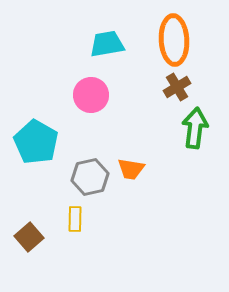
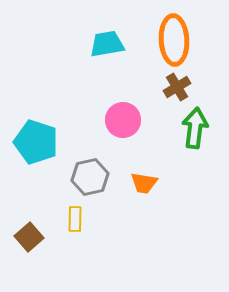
pink circle: moved 32 px right, 25 px down
cyan pentagon: rotated 12 degrees counterclockwise
orange trapezoid: moved 13 px right, 14 px down
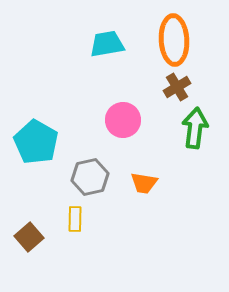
cyan pentagon: rotated 12 degrees clockwise
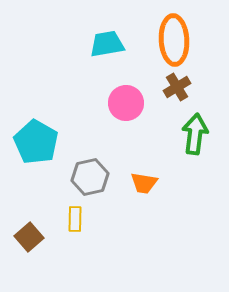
pink circle: moved 3 px right, 17 px up
green arrow: moved 6 px down
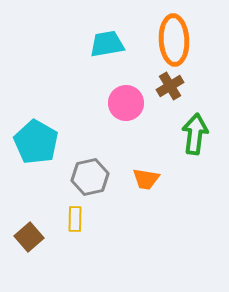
brown cross: moved 7 px left, 1 px up
orange trapezoid: moved 2 px right, 4 px up
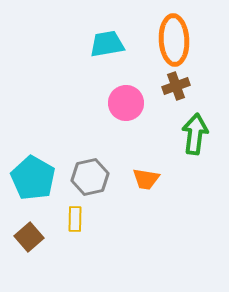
brown cross: moved 6 px right; rotated 12 degrees clockwise
cyan pentagon: moved 3 px left, 36 px down
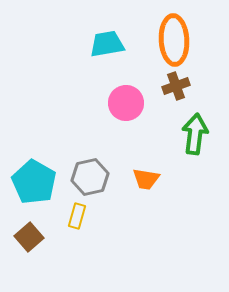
cyan pentagon: moved 1 px right, 4 px down
yellow rectangle: moved 2 px right, 3 px up; rotated 15 degrees clockwise
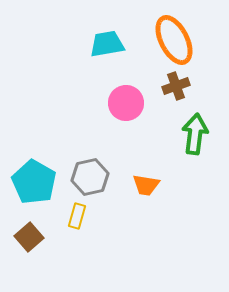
orange ellipse: rotated 24 degrees counterclockwise
orange trapezoid: moved 6 px down
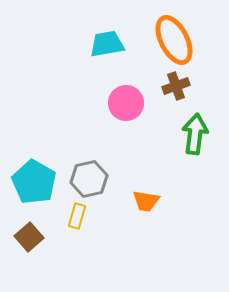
gray hexagon: moved 1 px left, 2 px down
orange trapezoid: moved 16 px down
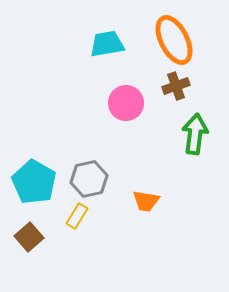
yellow rectangle: rotated 15 degrees clockwise
